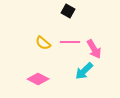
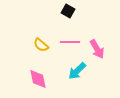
yellow semicircle: moved 2 px left, 2 px down
pink arrow: moved 3 px right
cyan arrow: moved 7 px left
pink diamond: rotated 50 degrees clockwise
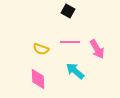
yellow semicircle: moved 4 px down; rotated 21 degrees counterclockwise
cyan arrow: moved 2 px left; rotated 84 degrees clockwise
pink diamond: rotated 10 degrees clockwise
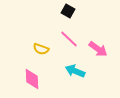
pink line: moved 1 px left, 3 px up; rotated 42 degrees clockwise
pink arrow: moved 1 px right; rotated 24 degrees counterclockwise
cyan arrow: rotated 18 degrees counterclockwise
pink diamond: moved 6 px left
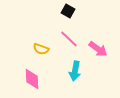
cyan arrow: rotated 102 degrees counterclockwise
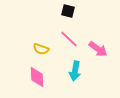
black square: rotated 16 degrees counterclockwise
pink diamond: moved 5 px right, 2 px up
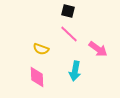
pink line: moved 5 px up
